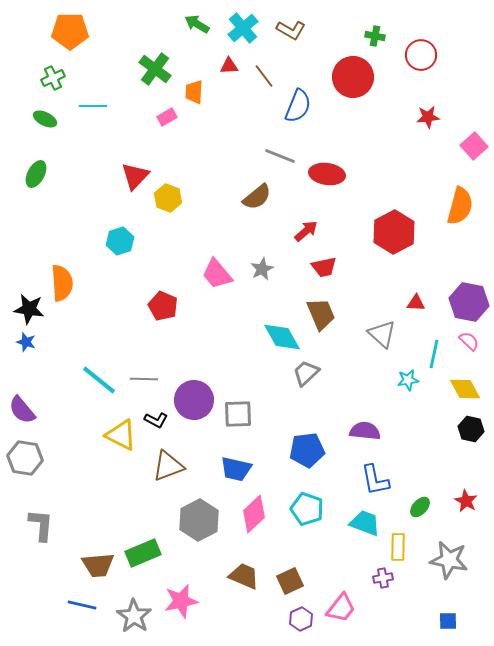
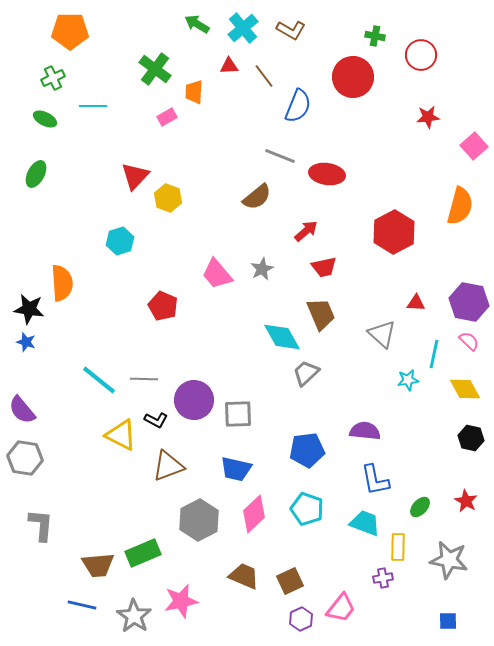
black hexagon at (471, 429): moved 9 px down
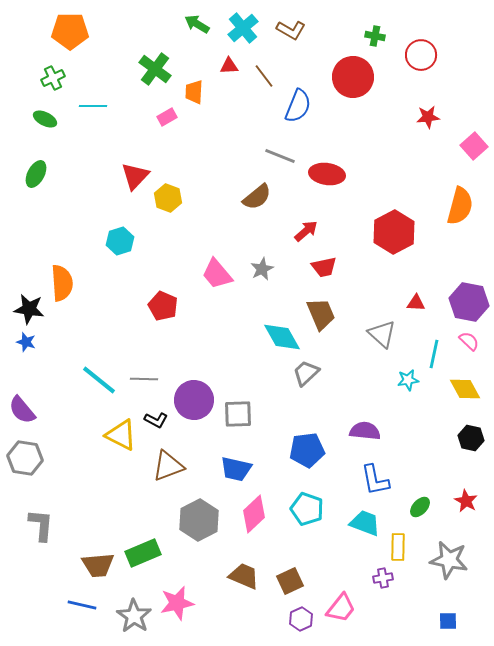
pink star at (181, 601): moved 4 px left, 2 px down
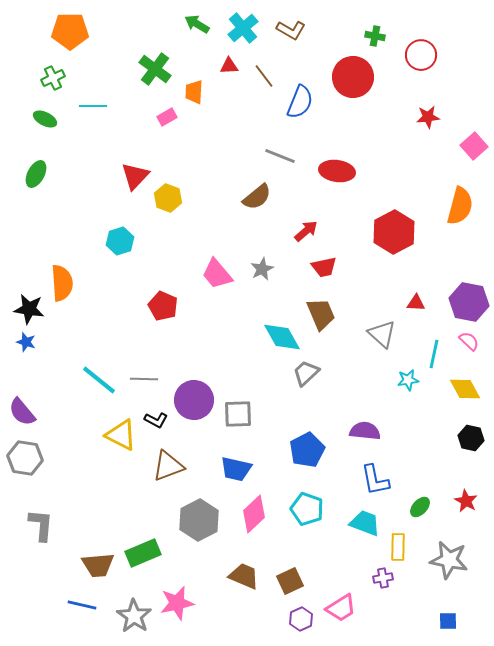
blue semicircle at (298, 106): moved 2 px right, 4 px up
red ellipse at (327, 174): moved 10 px right, 3 px up
purple semicircle at (22, 410): moved 2 px down
blue pentagon at (307, 450): rotated 20 degrees counterclockwise
pink trapezoid at (341, 608): rotated 20 degrees clockwise
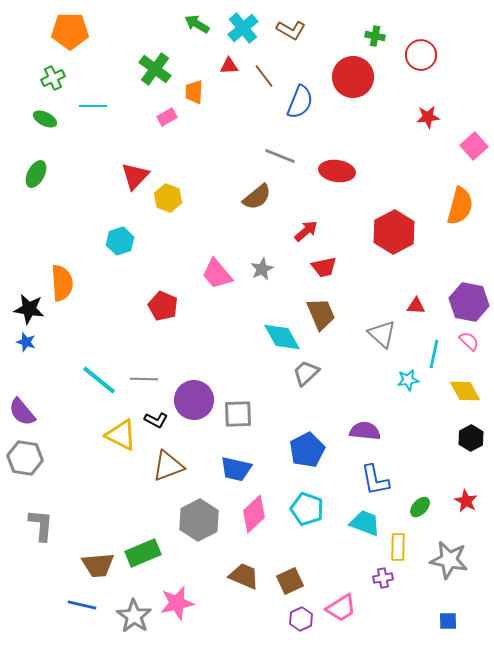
red triangle at (416, 303): moved 3 px down
yellow diamond at (465, 389): moved 2 px down
black hexagon at (471, 438): rotated 20 degrees clockwise
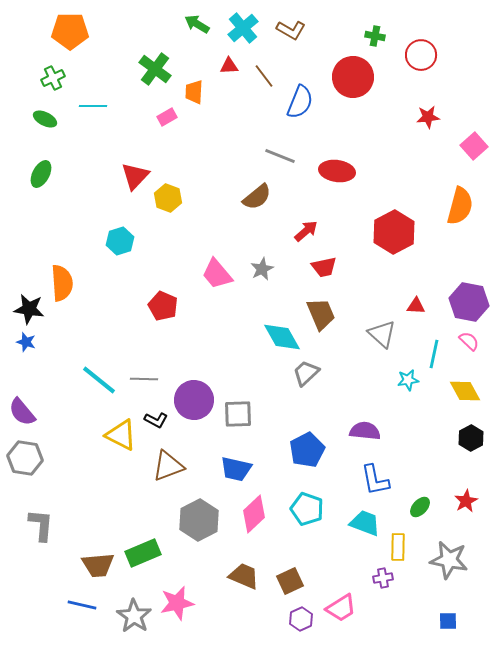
green ellipse at (36, 174): moved 5 px right
red star at (466, 501): rotated 15 degrees clockwise
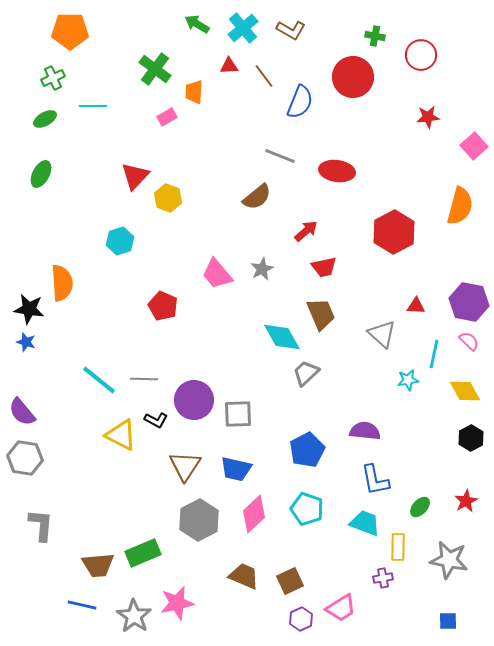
green ellipse at (45, 119): rotated 55 degrees counterclockwise
brown triangle at (168, 466): moved 17 px right; rotated 36 degrees counterclockwise
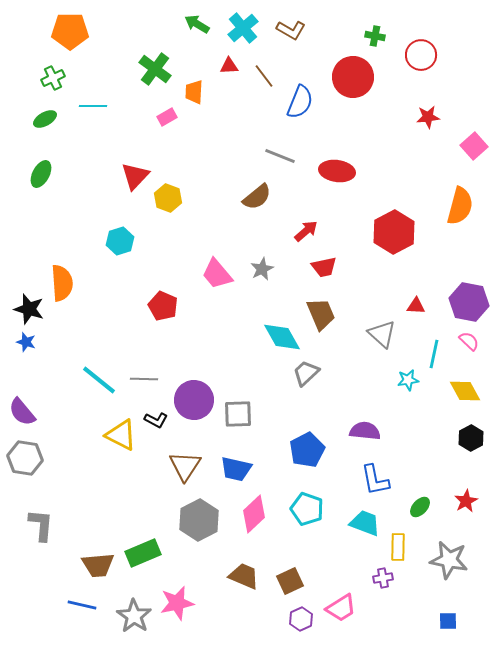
black star at (29, 309): rotated 8 degrees clockwise
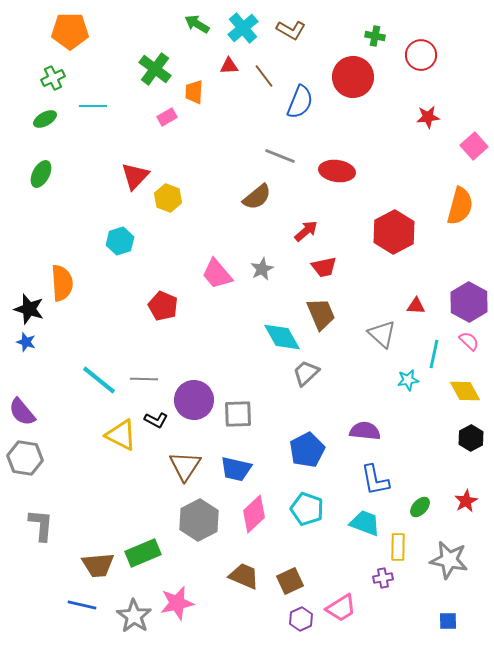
purple hexagon at (469, 302): rotated 18 degrees clockwise
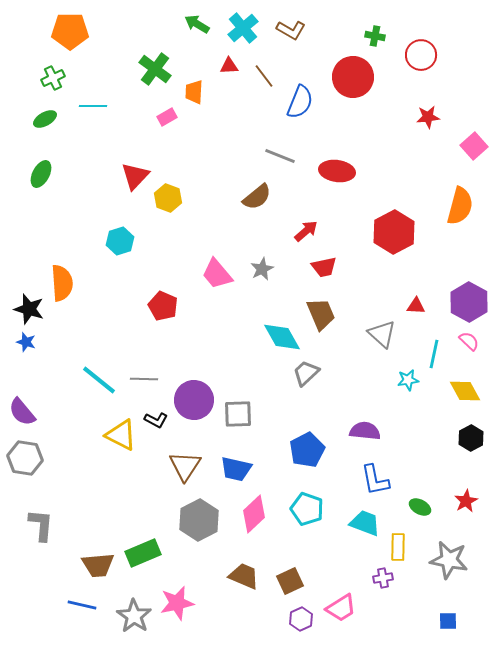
green ellipse at (420, 507): rotated 75 degrees clockwise
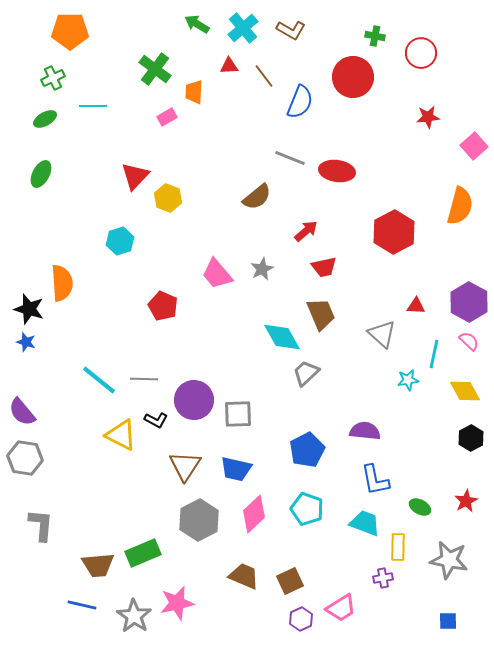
red circle at (421, 55): moved 2 px up
gray line at (280, 156): moved 10 px right, 2 px down
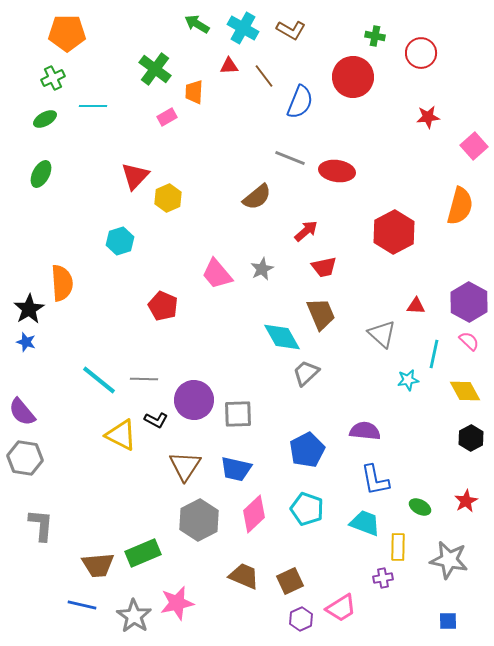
cyan cross at (243, 28): rotated 20 degrees counterclockwise
orange pentagon at (70, 31): moved 3 px left, 2 px down
yellow hexagon at (168, 198): rotated 16 degrees clockwise
black star at (29, 309): rotated 24 degrees clockwise
